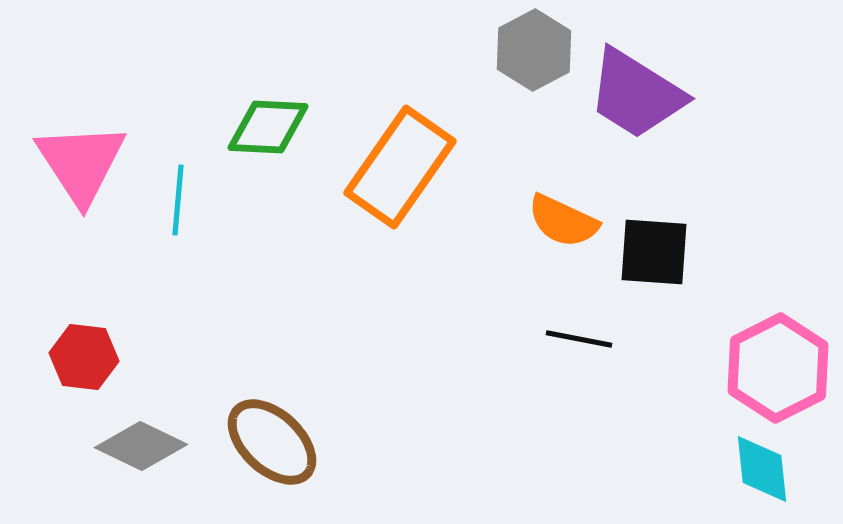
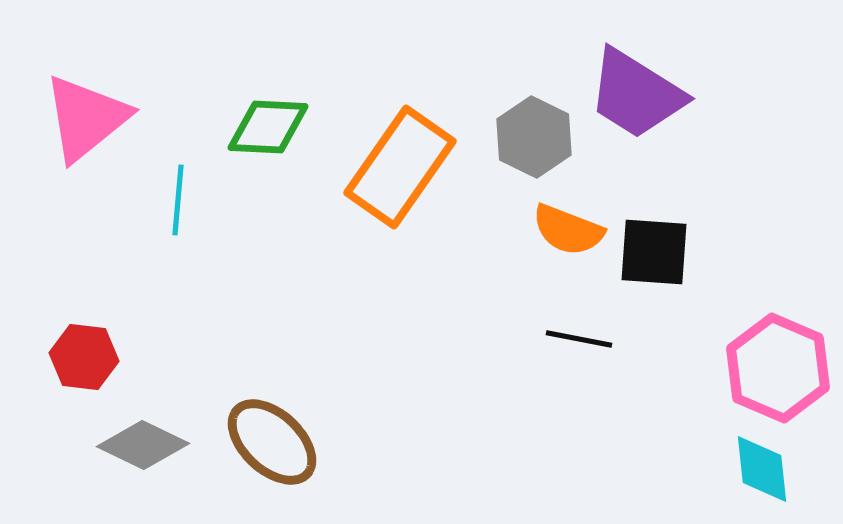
gray hexagon: moved 87 px down; rotated 6 degrees counterclockwise
pink triangle: moved 5 px right, 45 px up; rotated 24 degrees clockwise
orange semicircle: moved 5 px right, 9 px down; rotated 4 degrees counterclockwise
pink hexagon: rotated 10 degrees counterclockwise
gray diamond: moved 2 px right, 1 px up
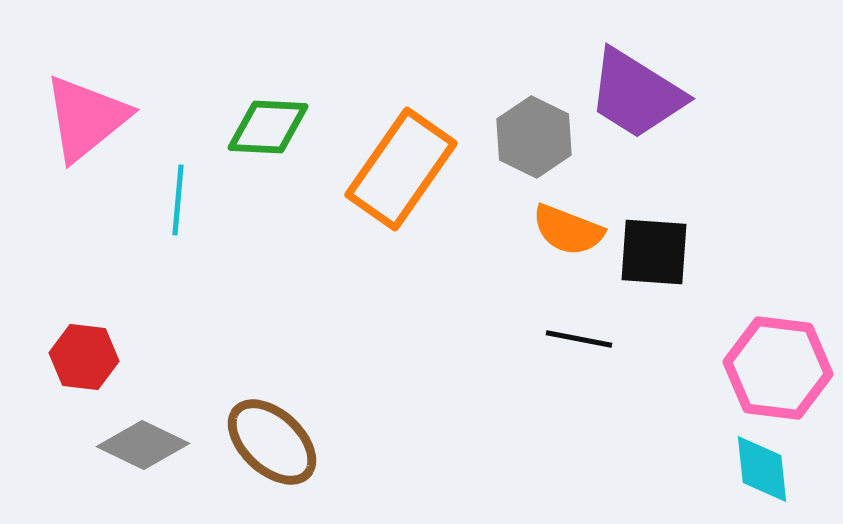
orange rectangle: moved 1 px right, 2 px down
pink hexagon: rotated 16 degrees counterclockwise
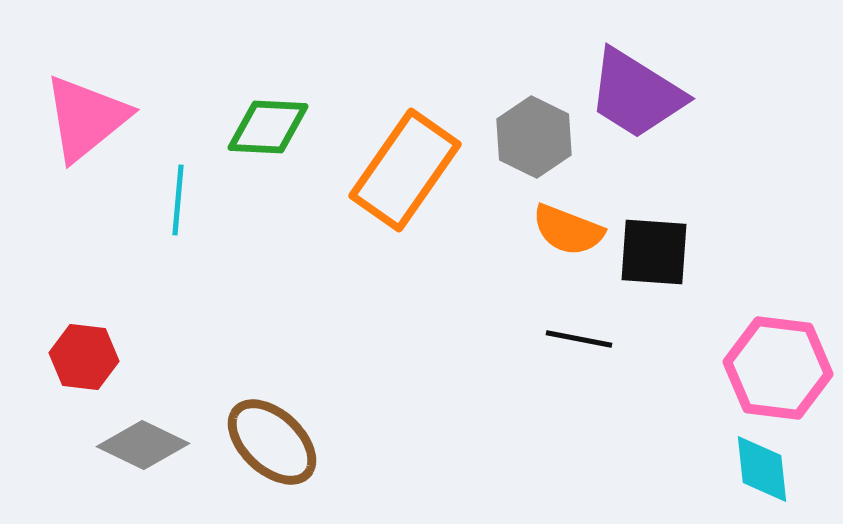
orange rectangle: moved 4 px right, 1 px down
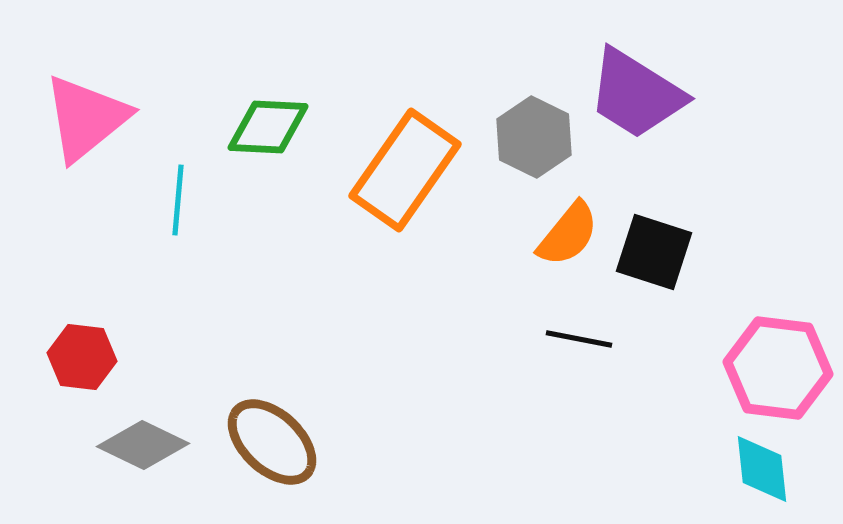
orange semicircle: moved 4 px down; rotated 72 degrees counterclockwise
black square: rotated 14 degrees clockwise
red hexagon: moved 2 px left
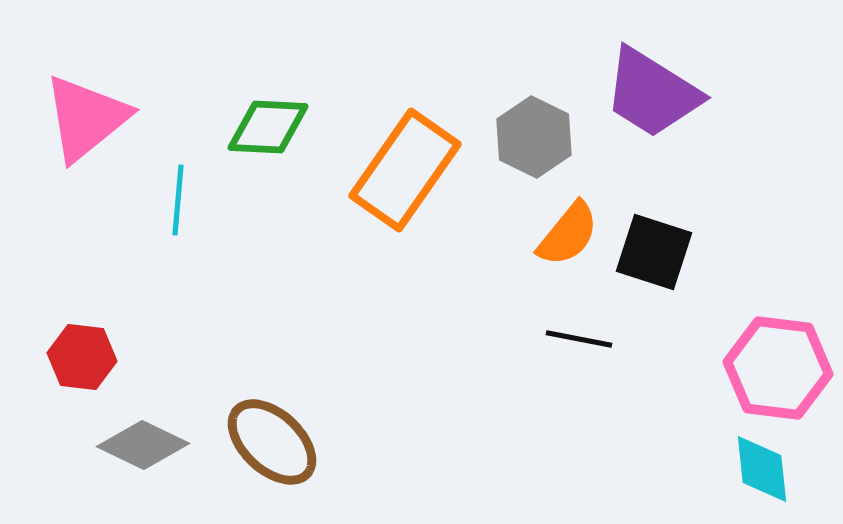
purple trapezoid: moved 16 px right, 1 px up
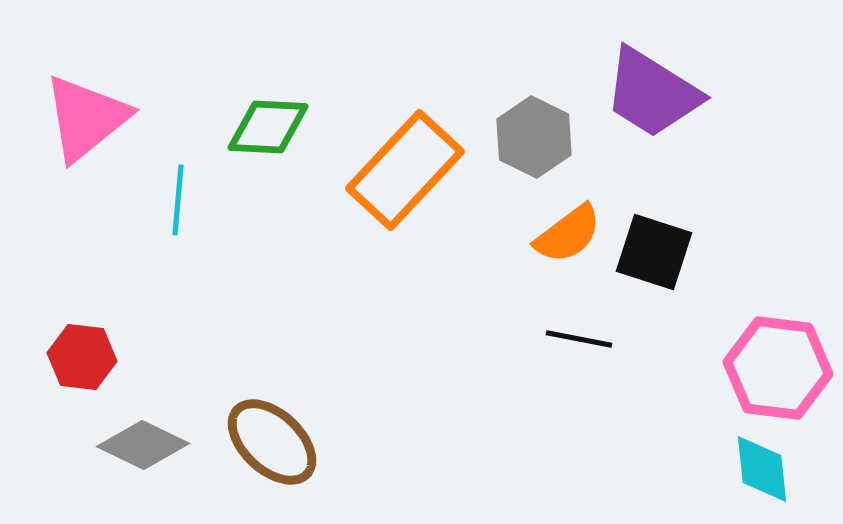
orange rectangle: rotated 8 degrees clockwise
orange semicircle: rotated 14 degrees clockwise
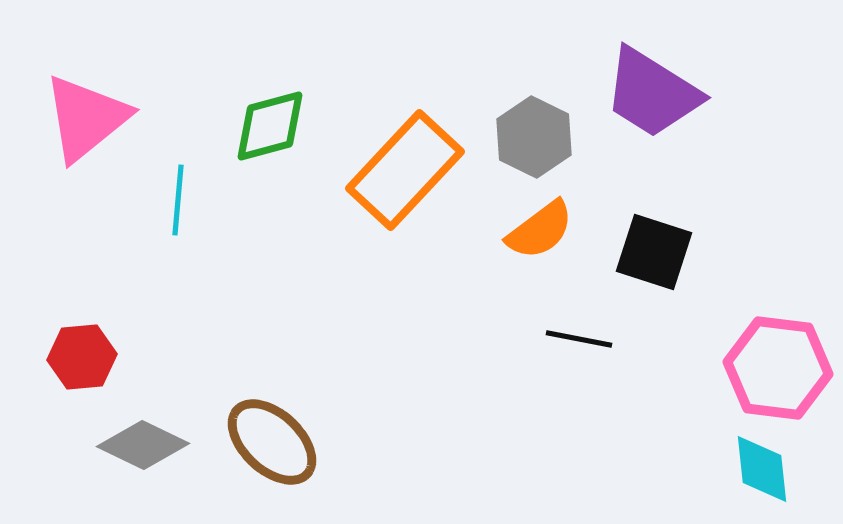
green diamond: moved 2 px right, 1 px up; rotated 18 degrees counterclockwise
orange semicircle: moved 28 px left, 4 px up
red hexagon: rotated 12 degrees counterclockwise
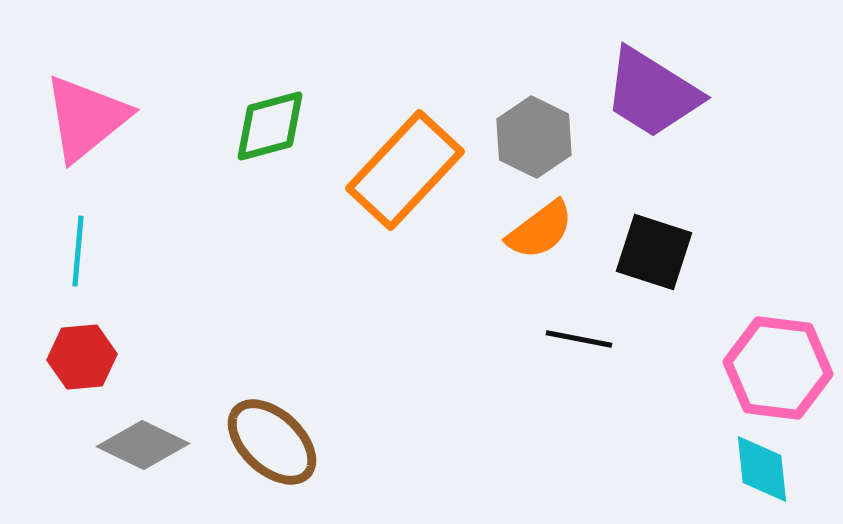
cyan line: moved 100 px left, 51 px down
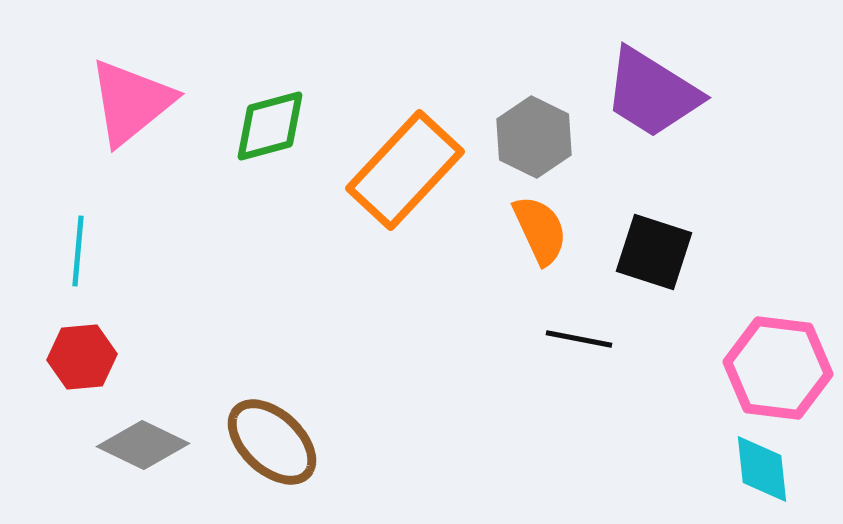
pink triangle: moved 45 px right, 16 px up
orange semicircle: rotated 78 degrees counterclockwise
